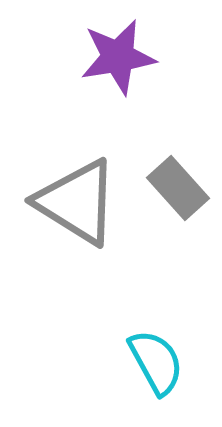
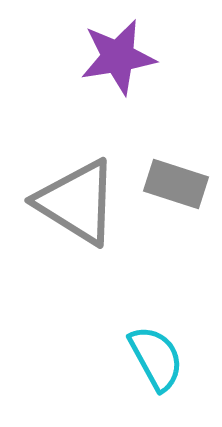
gray rectangle: moved 2 px left, 4 px up; rotated 30 degrees counterclockwise
cyan semicircle: moved 4 px up
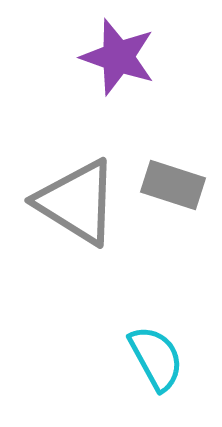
purple star: rotated 28 degrees clockwise
gray rectangle: moved 3 px left, 1 px down
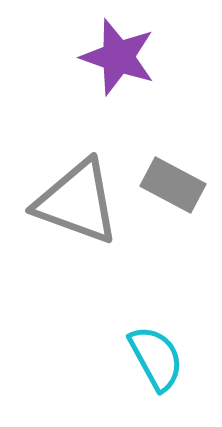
gray rectangle: rotated 10 degrees clockwise
gray triangle: rotated 12 degrees counterclockwise
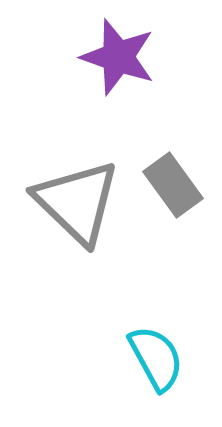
gray rectangle: rotated 26 degrees clockwise
gray triangle: rotated 24 degrees clockwise
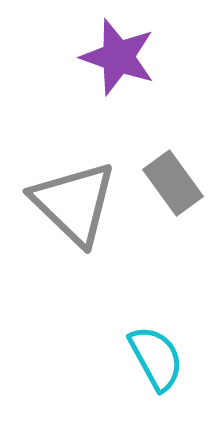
gray rectangle: moved 2 px up
gray triangle: moved 3 px left, 1 px down
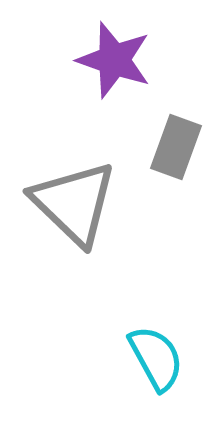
purple star: moved 4 px left, 3 px down
gray rectangle: moved 3 px right, 36 px up; rotated 56 degrees clockwise
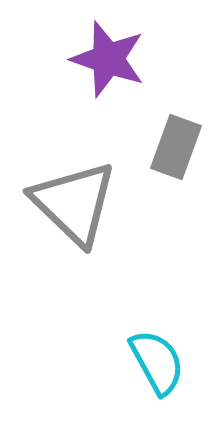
purple star: moved 6 px left, 1 px up
cyan semicircle: moved 1 px right, 4 px down
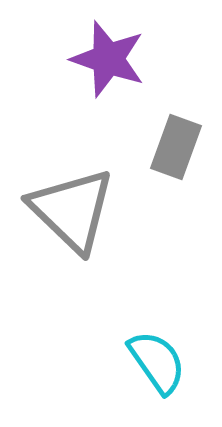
gray triangle: moved 2 px left, 7 px down
cyan semicircle: rotated 6 degrees counterclockwise
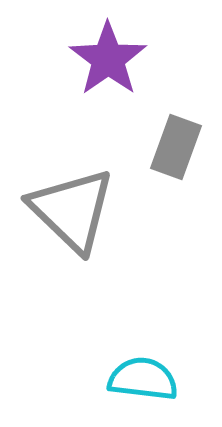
purple star: rotated 18 degrees clockwise
cyan semicircle: moved 14 px left, 17 px down; rotated 48 degrees counterclockwise
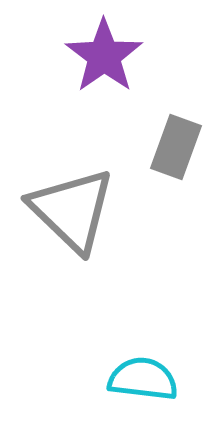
purple star: moved 4 px left, 3 px up
